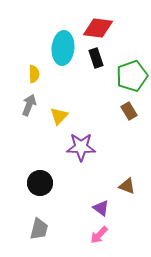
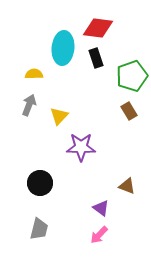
yellow semicircle: rotated 90 degrees counterclockwise
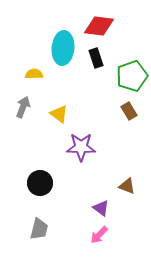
red diamond: moved 1 px right, 2 px up
gray arrow: moved 6 px left, 2 px down
yellow triangle: moved 2 px up; rotated 36 degrees counterclockwise
